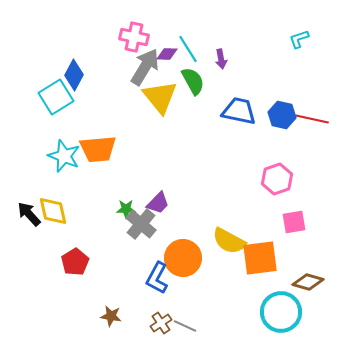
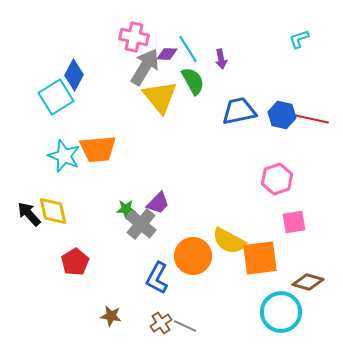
blue trapezoid: rotated 24 degrees counterclockwise
orange circle: moved 10 px right, 2 px up
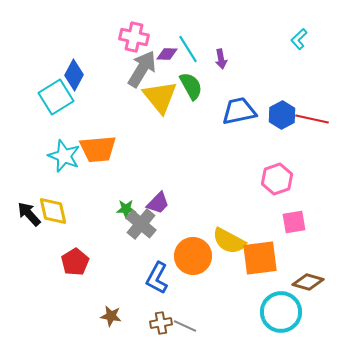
cyan L-shape: rotated 25 degrees counterclockwise
gray arrow: moved 3 px left, 2 px down
green semicircle: moved 2 px left, 5 px down
blue hexagon: rotated 20 degrees clockwise
brown cross: rotated 25 degrees clockwise
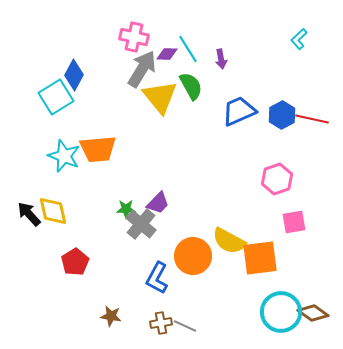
blue trapezoid: rotated 12 degrees counterclockwise
brown diamond: moved 5 px right, 31 px down; rotated 20 degrees clockwise
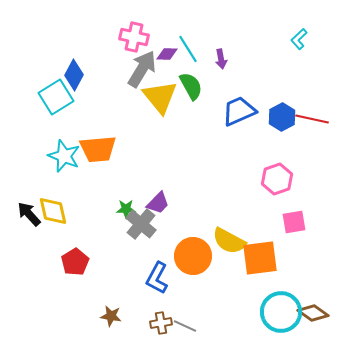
blue hexagon: moved 2 px down
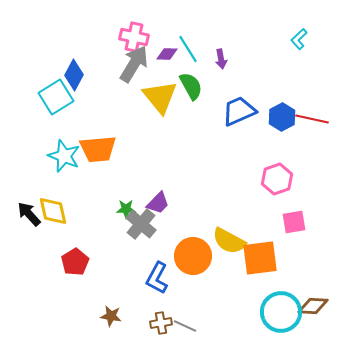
gray arrow: moved 8 px left, 5 px up
brown diamond: moved 7 px up; rotated 32 degrees counterclockwise
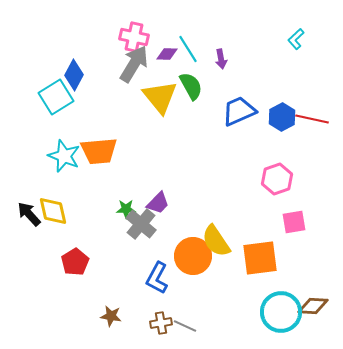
cyan L-shape: moved 3 px left
orange trapezoid: moved 1 px right, 2 px down
yellow semicircle: moved 13 px left; rotated 28 degrees clockwise
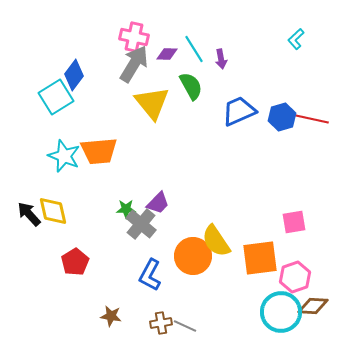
cyan line: moved 6 px right
blue diamond: rotated 8 degrees clockwise
yellow triangle: moved 8 px left, 6 px down
blue hexagon: rotated 12 degrees clockwise
pink hexagon: moved 18 px right, 98 px down
blue L-shape: moved 7 px left, 3 px up
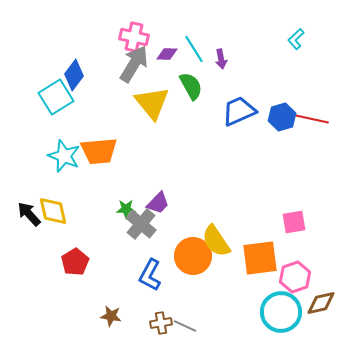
brown diamond: moved 8 px right, 3 px up; rotated 16 degrees counterclockwise
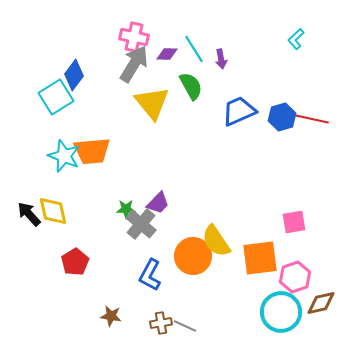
orange trapezoid: moved 7 px left
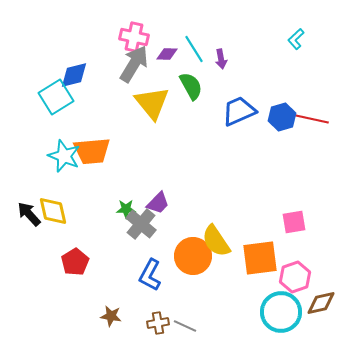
blue diamond: rotated 40 degrees clockwise
brown cross: moved 3 px left
